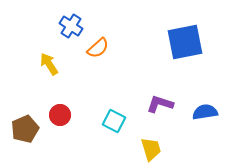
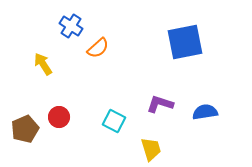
yellow arrow: moved 6 px left
red circle: moved 1 px left, 2 px down
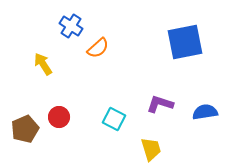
cyan square: moved 2 px up
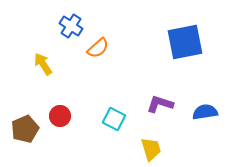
red circle: moved 1 px right, 1 px up
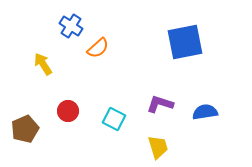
red circle: moved 8 px right, 5 px up
yellow trapezoid: moved 7 px right, 2 px up
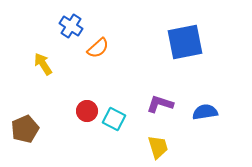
red circle: moved 19 px right
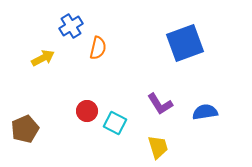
blue cross: rotated 25 degrees clockwise
blue square: moved 1 px down; rotated 9 degrees counterclockwise
orange semicircle: rotated 35 degrees counterclockwise
yellow arrow: moved 6 px up; rotated 95 degrees clockwise
purple L-shape: rotated 140 degrees counterclockwise
cyan square: moved 1 px right, 4 px down
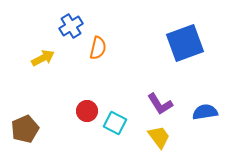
yellow trapezoid: moved 1 px right, 10 px up; rotated 20 degrees counterclockwise
